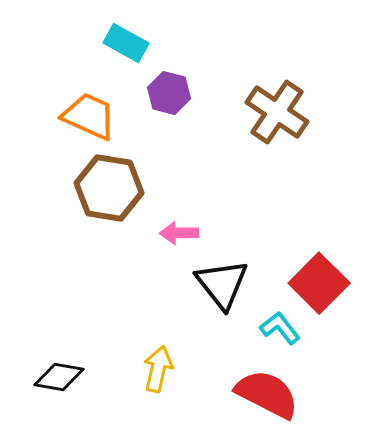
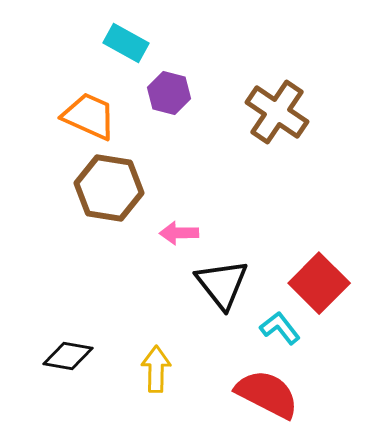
yellow arrow: moved 2 px left; rotated 12 degrees counterclockwise
black diamond: moved 9 px right, 21 px up
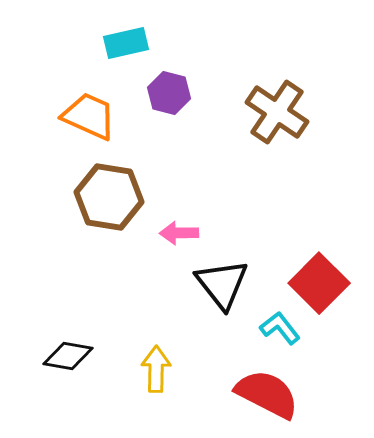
cyan rectangle: rotated 42 degrees counterclockwise
brown hexagon: moved 9 px down
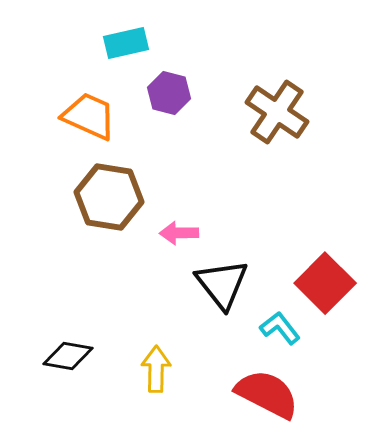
red square: moved 6 px right
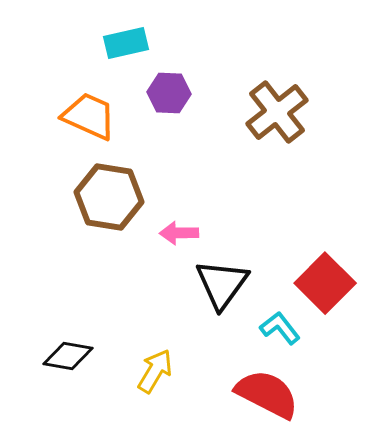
purple hexagon: rotated 12 degrees counterclockwise
brown cross: rotated 18 degrees clockwise
black triangle: rotated 14 degrees clockwise
yellow arrow: moved 1 px left, 2 px down; rotated 30 degrees clockwise
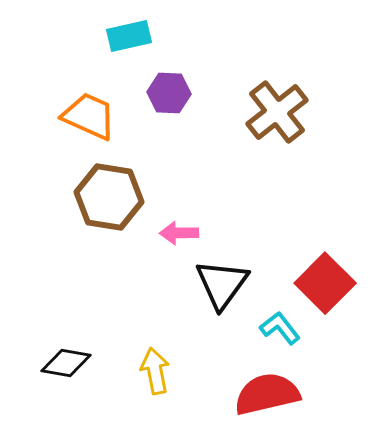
cyan rectangle: moved 3 px right, 7 px up
black diamond: moved 2 px left, 7 px down
yellow arrow: rotated 42 degrees counterclockwise
red semicircle: rotated 40 degrees counterclockwise
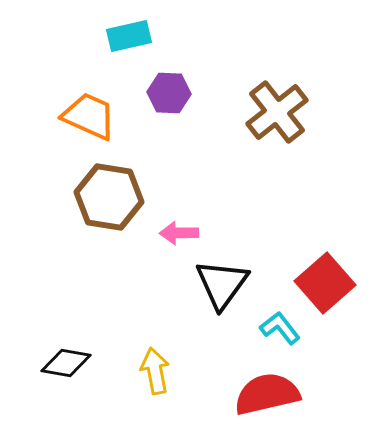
red square: rotated 4 degrees clockwise
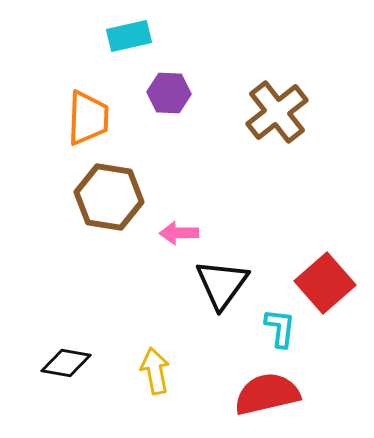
orange trapezoid: moved 1 px left, 2 px down; rotated 68 degrees clockwise
cyan L-shape: rotated 45 degrees clockwise
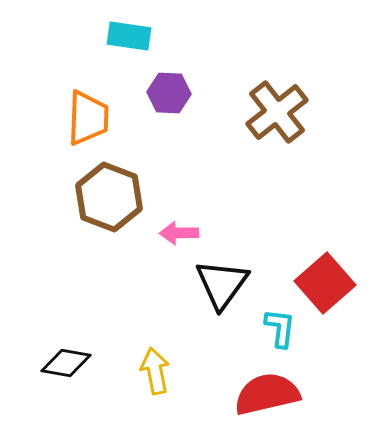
cyan rectangle: rotated 21 degrees clockwise
brown hexagon: rotated 12 degrees clockwise
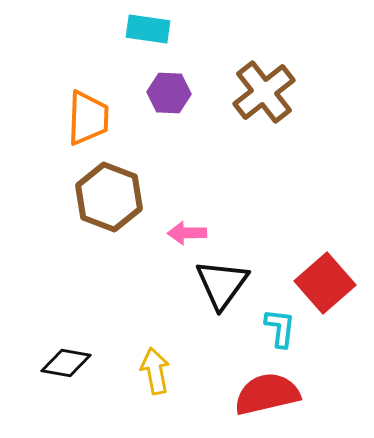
cyan rectangle: moved 19 px right, 7 px up
brown cross: moved 13 px left, 20 px up
pink arrow: moved 8 px right
